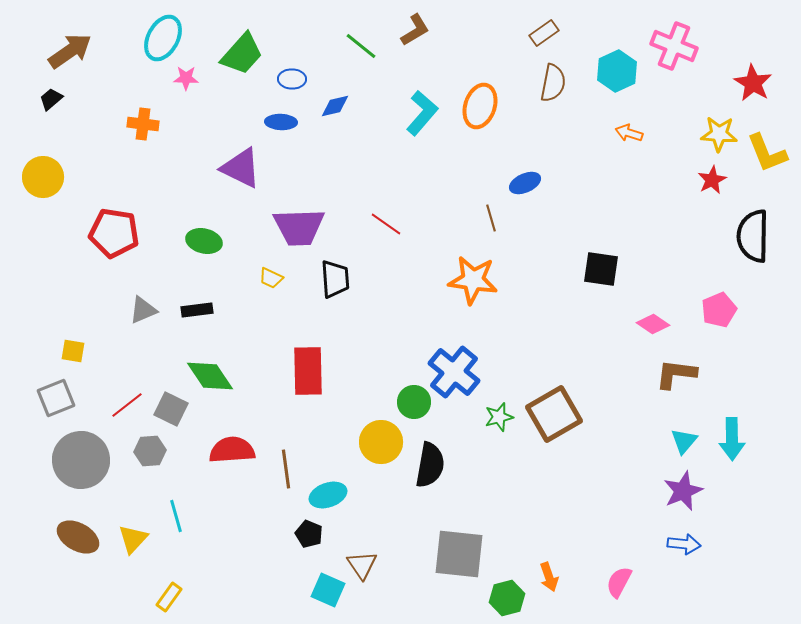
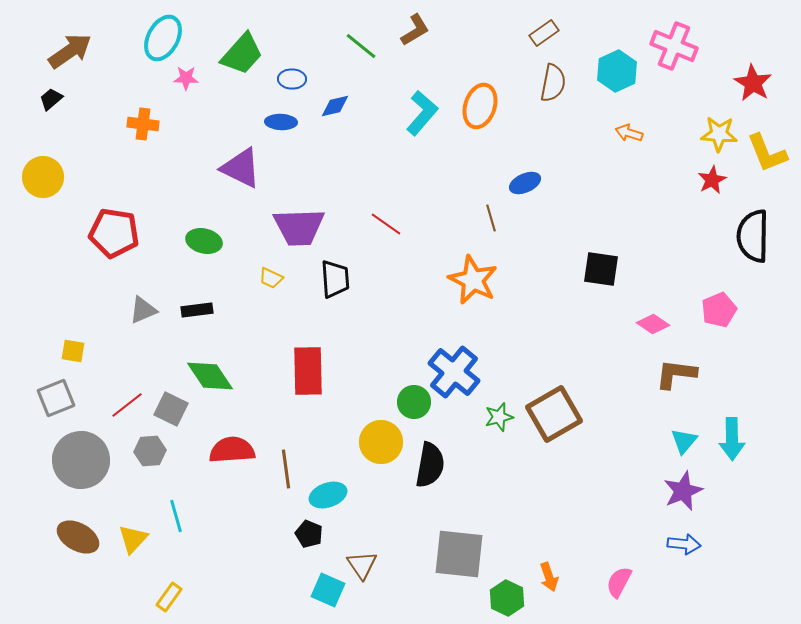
orange star at (473, 280): rotated 18 degrees clockwise
green hexagon at (507, 598): rotated 20 degrees counterclockwise
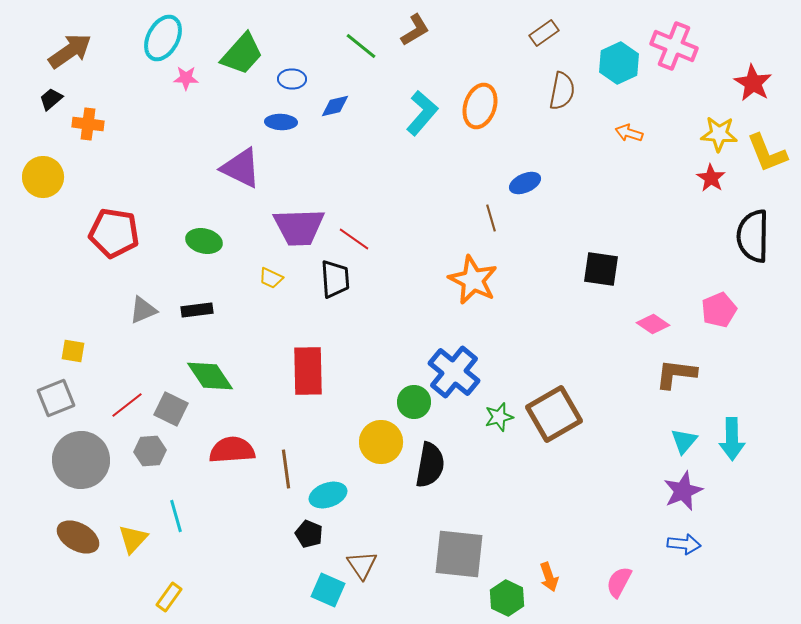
cyan hexagon at (617, 71): moved 2 px right, 8 px up
brown semicircle at (553, 83): moved 9 px right, 8 px down
orange cross at (143, 124): moved 55 px left
red star at (712, 180): moved 1 px left, 2 px up; rotated 12 degrees counterclockwise
red line at (386, 224): moved 32 px left, 15 px down
